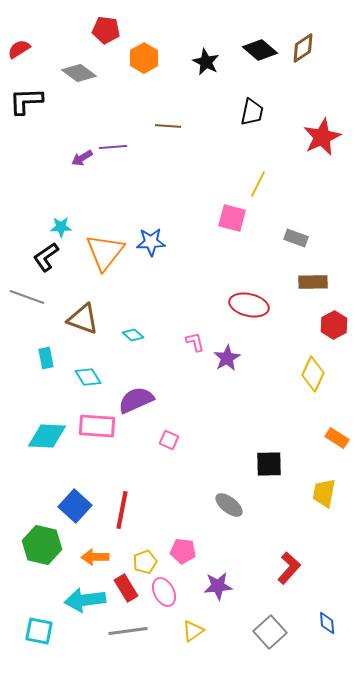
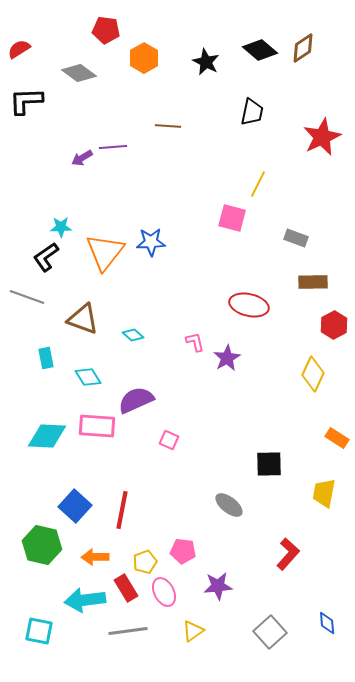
red L-shape at (289, 568): moved 1 px left, 14 px up
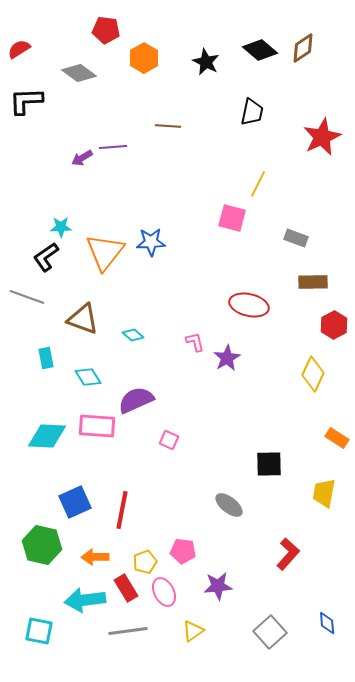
blue square at (75, 506): moved 4 px up; rotated 24 degrees clockwise
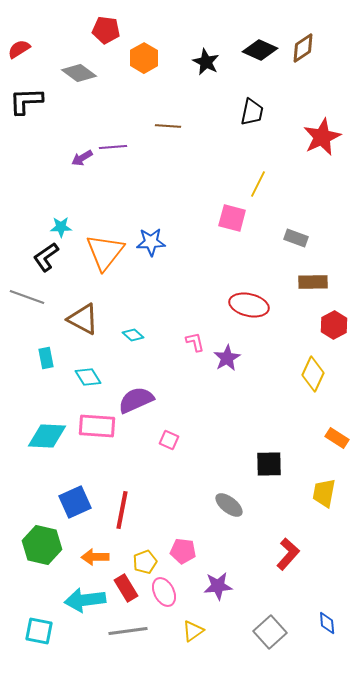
black diamond at (260, 50): rotated 16 degrees counterclockwise
brown triangle at (83, 319): rotated 8 degrees clockwise
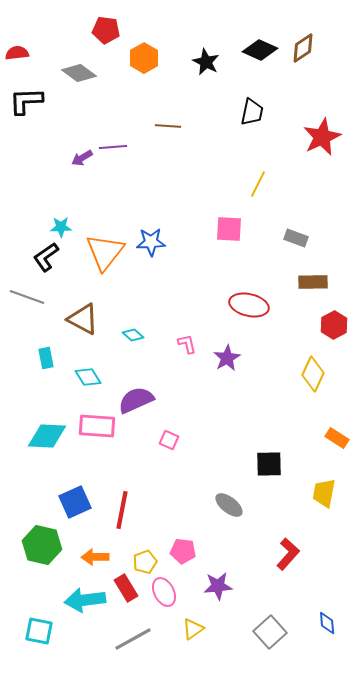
red semicircle at (19, 49): moved 2 px left, 4 px down; rotated 25 degrees clockwise
pink square at (232, 218): moved 3 px left, 11 px down; rotated 12 degrees counterclockwise
pink L-shape at (195, 342): moved 8 px left, 2 px down
gray line at (128, 631): moved 5 px right, 8 px down; rotated 21 degrees counterclockwise
yellow triangle at (193, 631): moved 2 px up
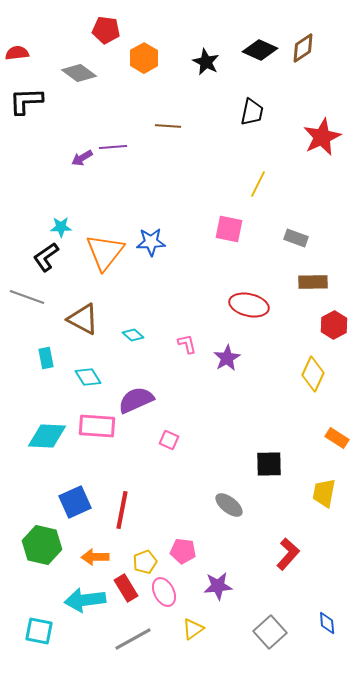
pink square at (229, 229): rotated 8 degrees clockwise
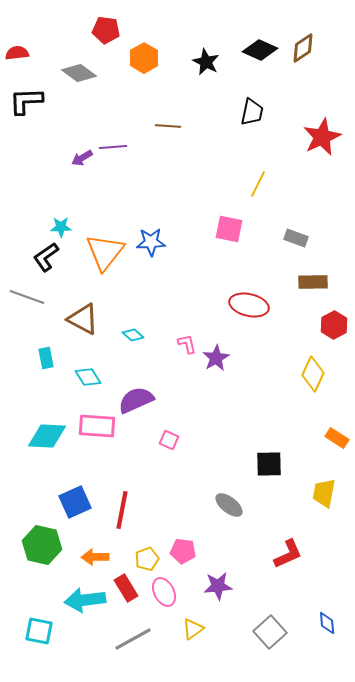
purple star at (227, 358): moved 11 px left
red L-shape at (288, 554): rotated 24 degrees clockwise
yellow pentagon at (145, 562): moved 2 px right, 3 px up
